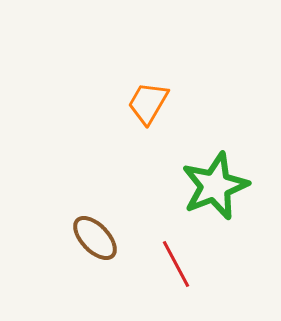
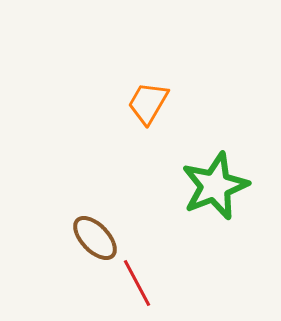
red line: moved 39 px left, 19 px down
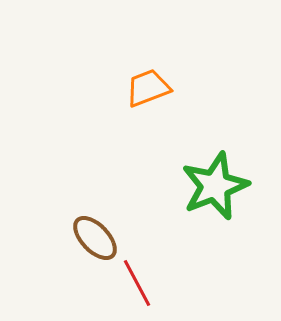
orange trapezoid: moved 15 px up; rotated 39 degrees clockwise
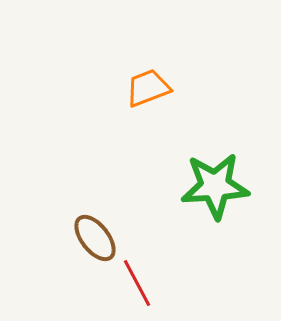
green star: rotated 18 degrees clockwise
brown ellipse: rotated 6 degrees clockwise
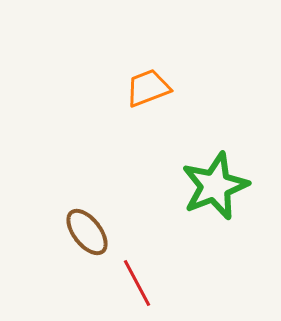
green star: rotated 18 degrees counterclockwise
brown ellipse: moved 8 px left, 6 px up
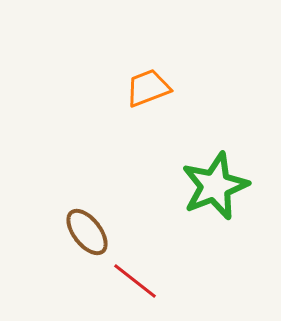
red line: moved 2 px left, 2 px up; rotated 24 degrees counterclockwise
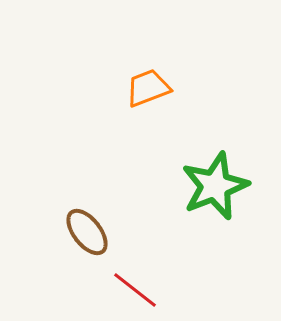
red line: moved 9 px down
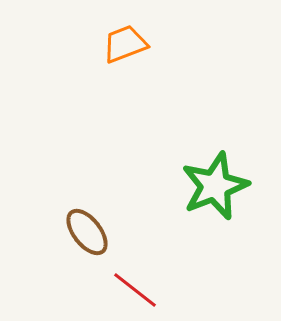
orange trapezoid: moved 23 px left, 44 px up
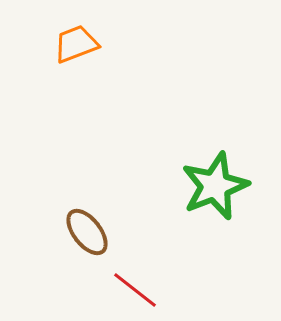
orange trapezoid: moved 49 px left
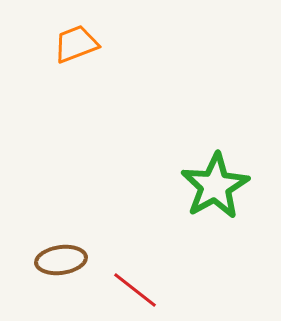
green star: rotated 8 degrees counterclockwise
brown ellipse: moved 26 px left, 28 px down; rotated 60 degrees counterclockwise
